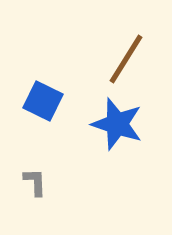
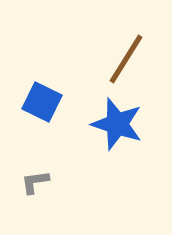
blue square: moved 1 px left, 1 px down
gray L-shape: rotated 96 degrees counterclockwise
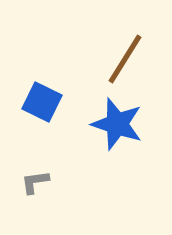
brown line: moved 1 px left
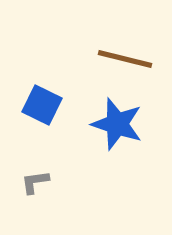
brown line: rotated 72 degrees clockwise
blue square: moved 3 px down
